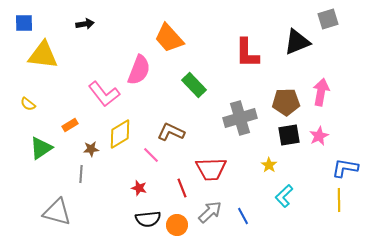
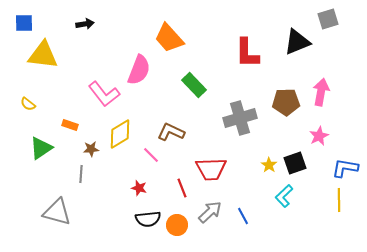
orange rectangle: rotated 49 degrees clockwise
black square: moved 6 px right, 28 px down; rotated 10 degrees counterclockwise
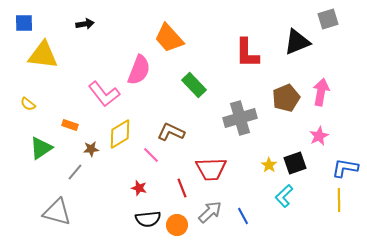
brown pentagon: moved 4 px up; rotated 20 degrees counterclockwise
gray line: moved 6 px left, 2 px up; rotated 36 degrees clockwise
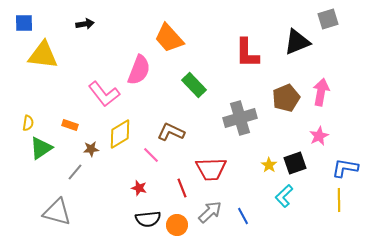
yellow semicircle: moved 19 px down; rotated 119 degrees counterclockwise
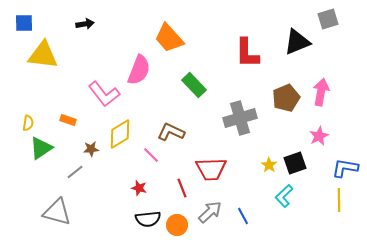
orange rectangle: moved 2 px left, 5 px up
gray line: rotated 12 degrees clockwise
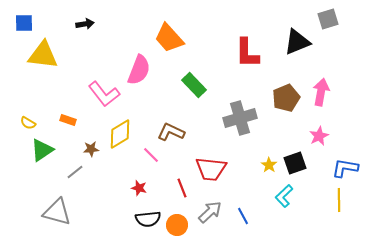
yellow semicircle: rotated 112 degrees clockwise
green triangle: moved 1 px right, 2 px down
red trapezoid: rotated 8 degrees clockwise
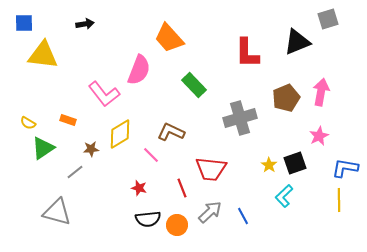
green triangle: moved 1 px right, 2 px up
